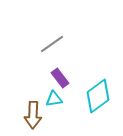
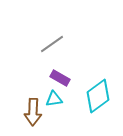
purple rectangle: rotated 24 degrees counterclockwise
brown arrow: moved 3 px up
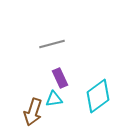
gray line: rotated 20 degrees clockwise
purple rectangle: rotated 36 degrees clockwise
brown arrow: rotated 16 degrees clockwise
